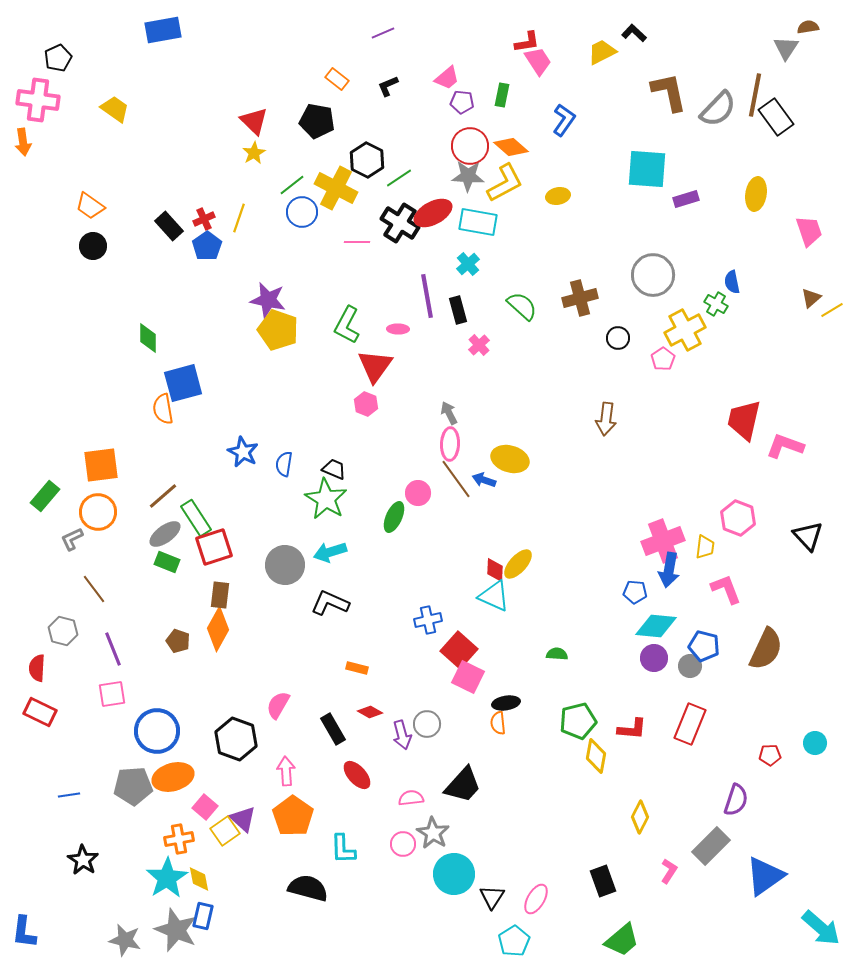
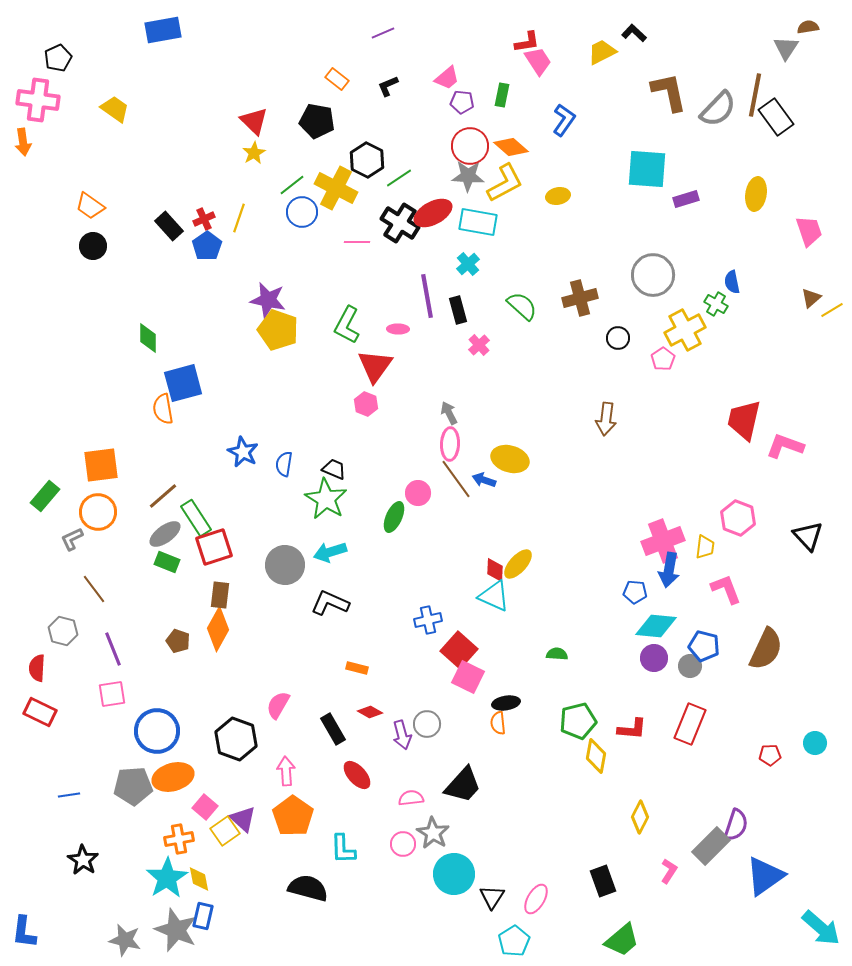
purple semicircle at (736, 800): moved 25 px down
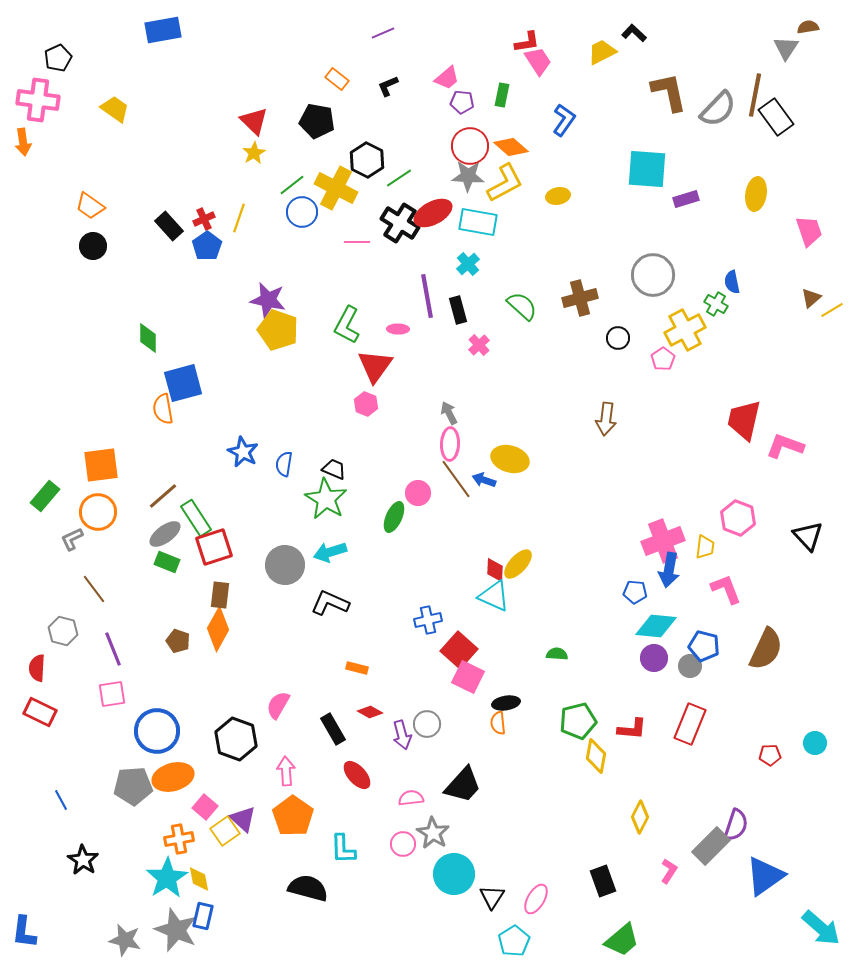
blue line at (69, 795): moved 8 px left, 5 px down; rotated 70 degrees clockwise
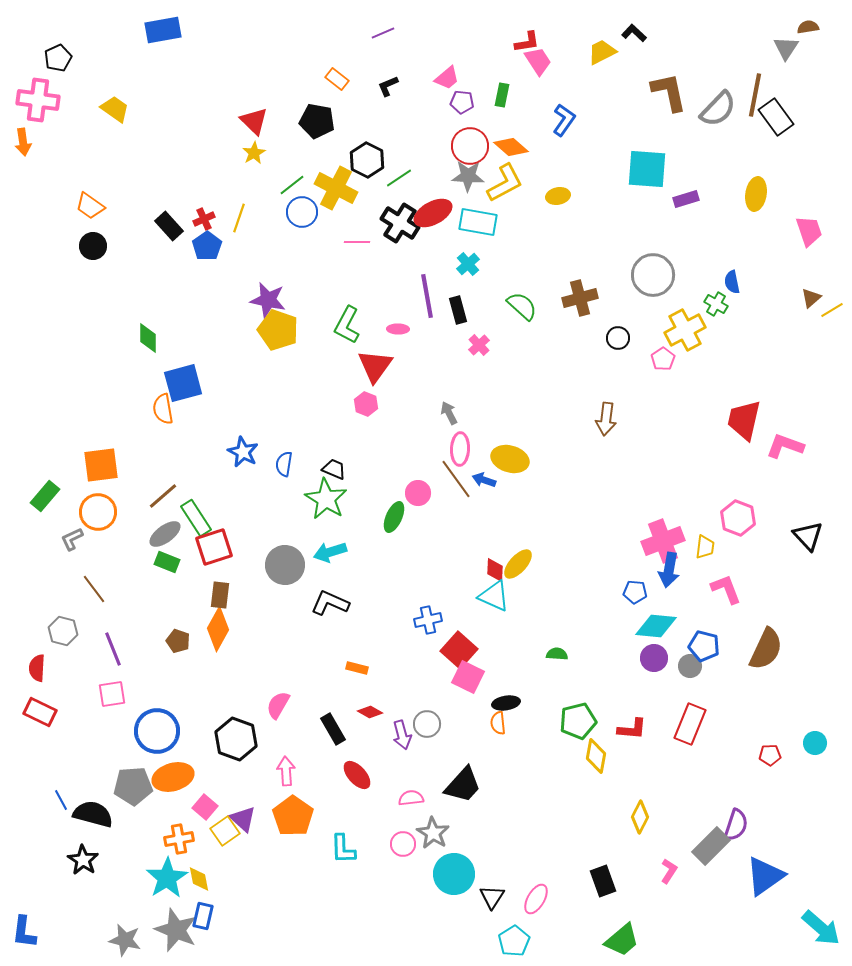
pink ellipse at (450, 444): moved 10 px right, 5 px down
black semicircle at (308, 888): moved 215 px left, 74 px up
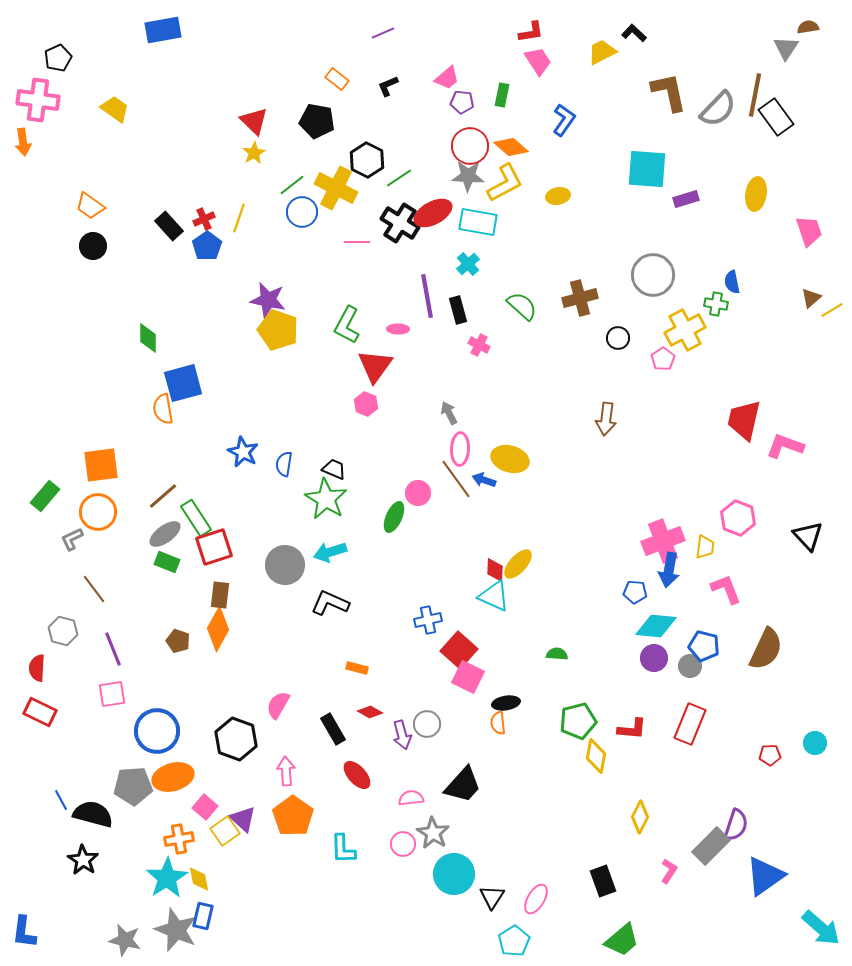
red L-shape at (527, 42): moved 4 px right, 10 px up
green cross at (716, 304): rotated 20 degrees counterclockwise
pink cross at (479, 345): rotated 20 degrees counterclockwise
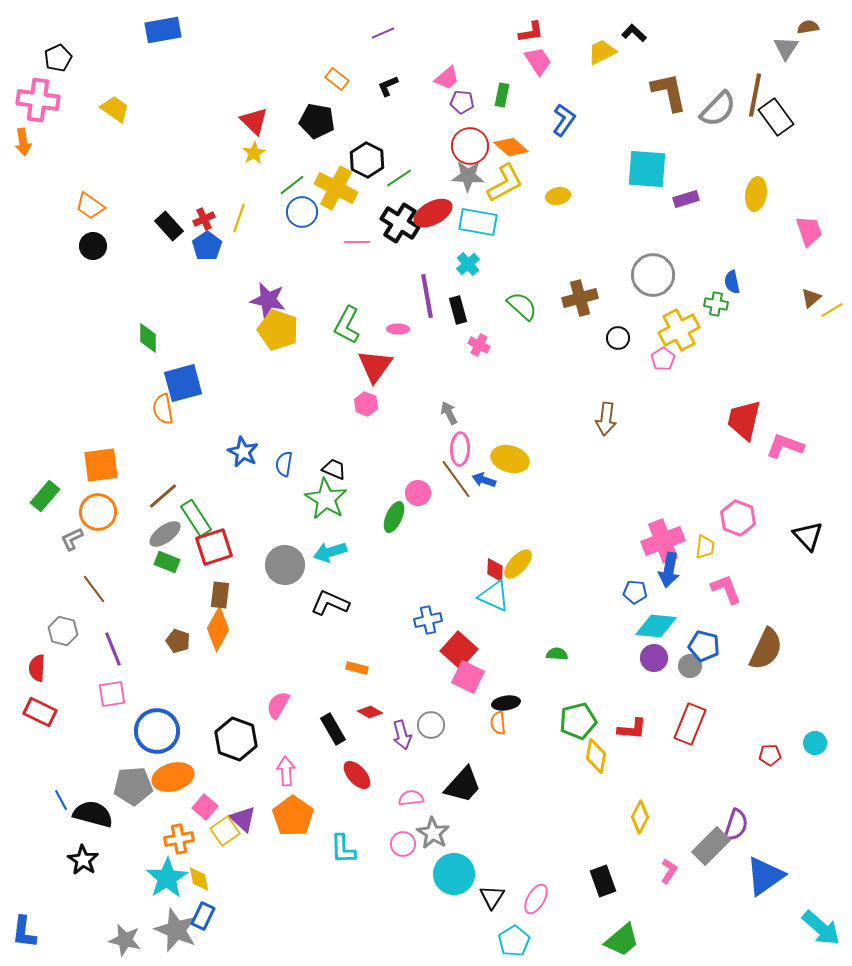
yellow cross at (685, 330): moved 6 px left
gray circle at (427, 724): moved 4 px right, 1 px down
blue rectangle at (203, 916): rotated 12 degrees clockwise
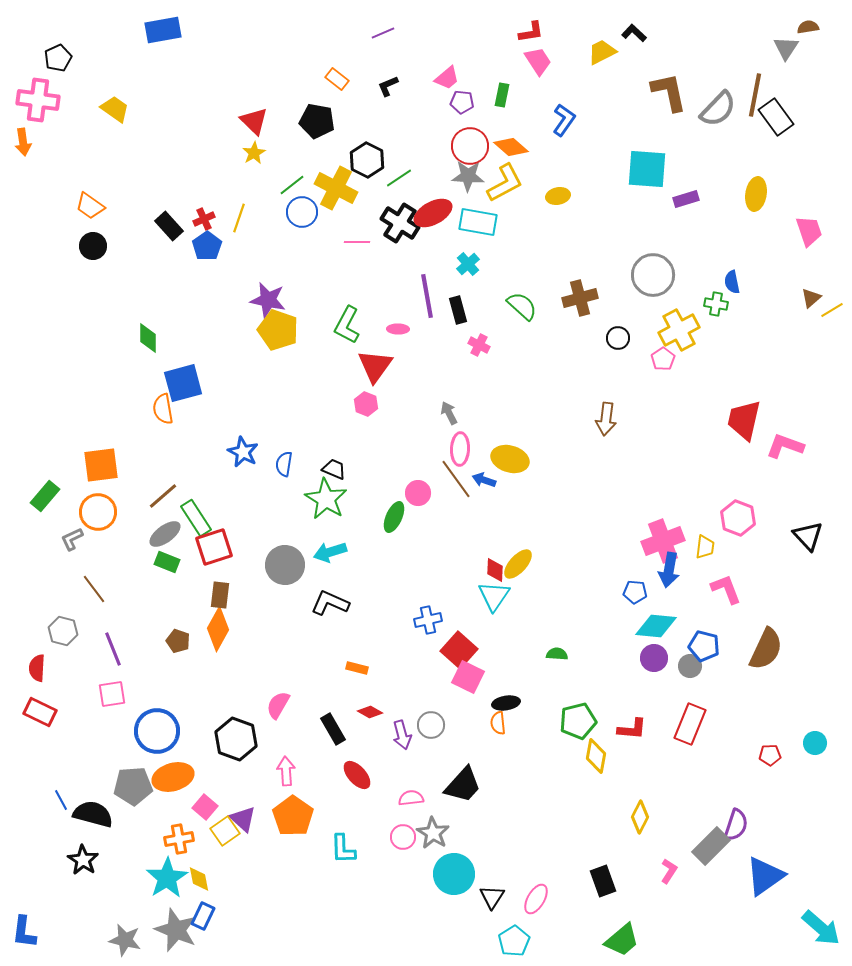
cyan triangle at (494, 596): rotated 40 degrees clockwise
pink circle at (403, 844): moved 7 px up
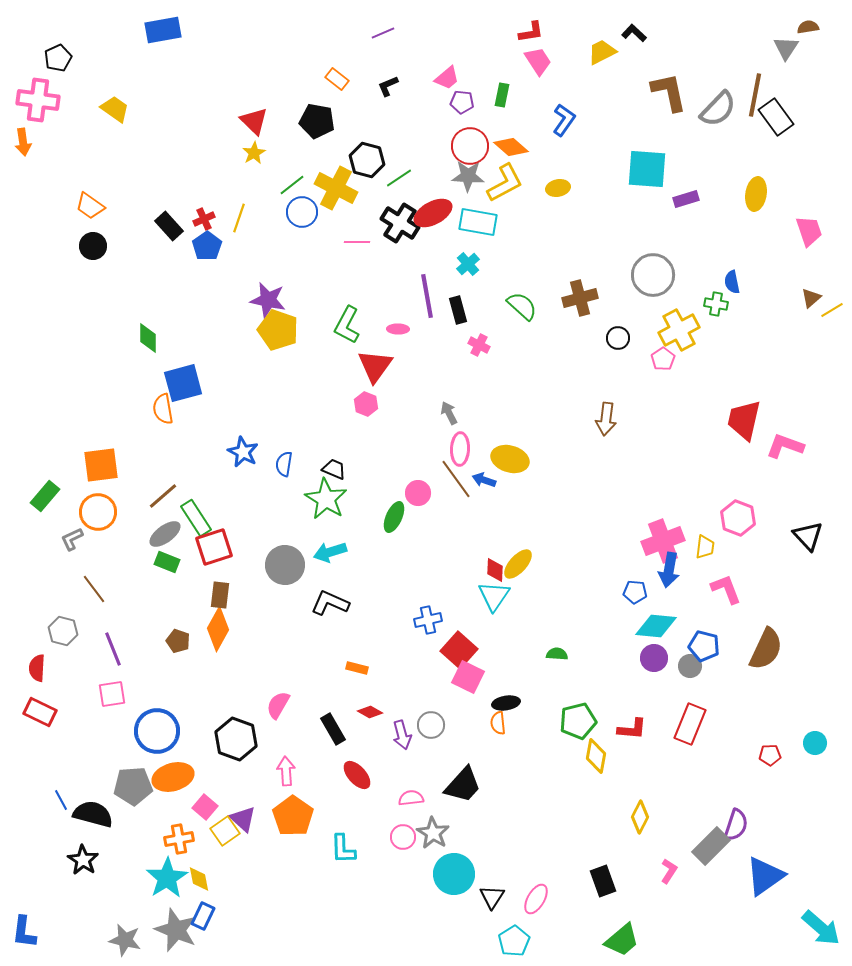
black hexagon at (367, 160): rotated 12 degrees counterclockwise
yellow ellipse at (558, 196): moved 8 px up
